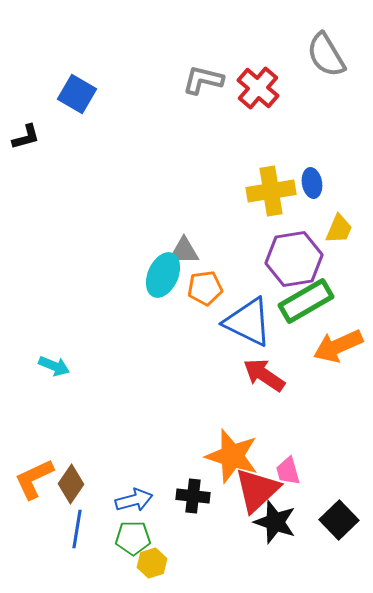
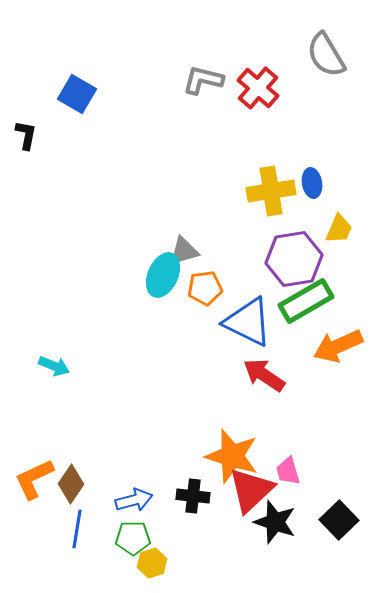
black L-shape: moved 2 px up; rotated 64 degrees counterclockwise
gray triangle: rotated 16 degrees counterclockwise
red triangle: moved 6 px left
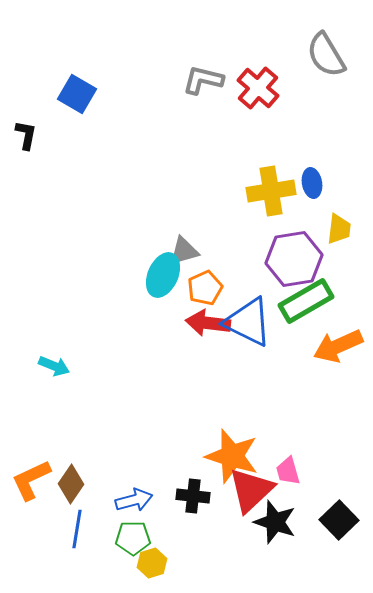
yellow trapezoid: rotated 16 degrees counterclockwise
orange pentagon: rotated 16 degrees counterclockwise
red arrow: moved 56 px left, 52 px up; rotated 27 degrees counterclockwise
orange L-shape: moved 3 px left, 1 px down
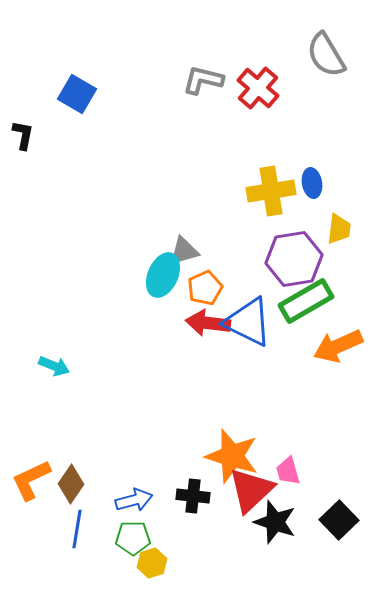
black L-shape: moved 3 px left
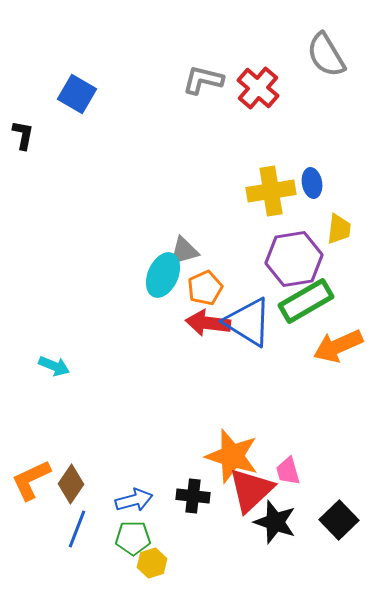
blue triangle: rotated 6 degrees clockwise
blue line: rotated 12 degrees clockwise
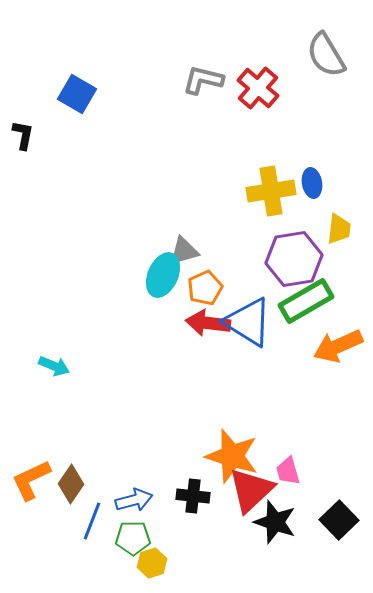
blue line: moved 15 px right, 8 px up
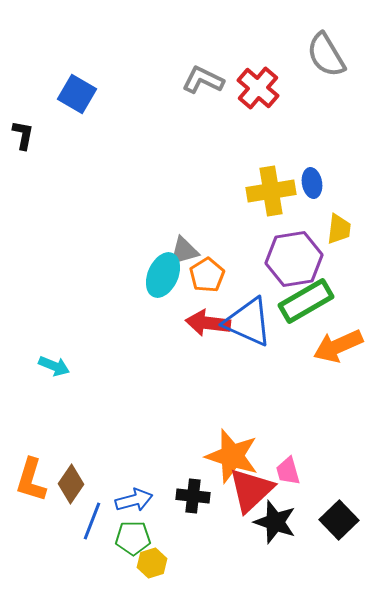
gray L-shape: rotated 12 degrees clockwise
orange pentagon: moved 2 px right, 13 px up; rotated 8 degrees counterclockwise
blue triangle: rotated 8 degrees counterclockwise
orange L-shape: rotated 48 degrees counterclockwise
